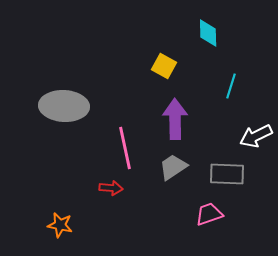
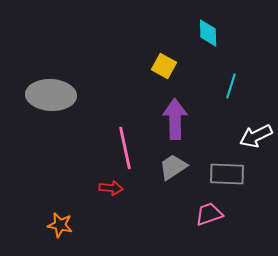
gray ellipse: moved 13 px left, 11 px up
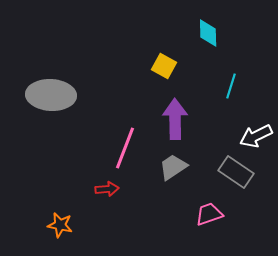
pink line: rotated 33 degrees clockwise
gray rectangle: moved 9 px right, 2 px up; rotated 32 degrees clockwise
red arrow: moved 4 px left, 1 px down; rotated 10 degrees counterclockwise
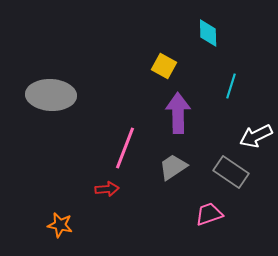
purple arrow: moved 3 px right, 6 px up
gray rectangle: moved 5 px left
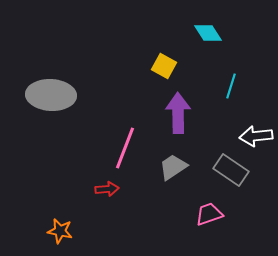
cyan diamond: rotated 32 degrees counterclockwise
white arrow: rotated 20 degrees clockwise
gray rectangle: moved 2 px up
orange star: moved 6 px down
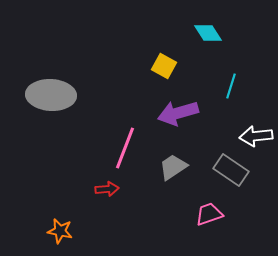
purple arrow: rotated 105 degrees counterclockwise
